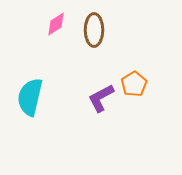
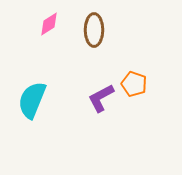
pink diamond: moved 7 px left
orange pentagon: rotated 20 degrees counterclockwise
cyan semicircle: moved 2 px right, 3 px down; rotated 9 degrees clockwise
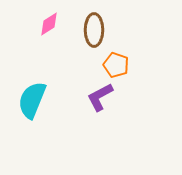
orange pentagon: moved 18 px left, 19 px up
purple L-shape: moved 1 px left, 1 px up
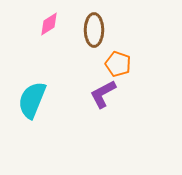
orange pentagon: moved 2 px right, 1 px up
purple L-shape: moved 3 px right, 3 px up
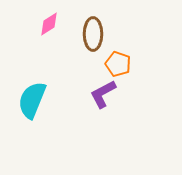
brown ellipse: moved 1 px left, 4 px down
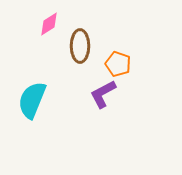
brown ellipse: moved 13 px left, 12 px down
